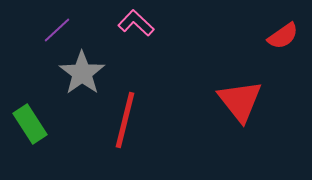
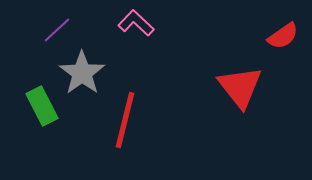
red triangle: moved 14 px up
green rectangle: moved 12 px right, 18 px up; rotated 6 degrees clockwise
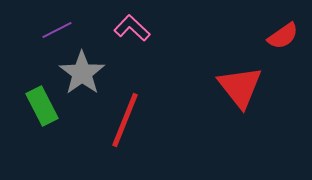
pink L-shape: moved 4 px left, 5 px down
purple line: rotated 16 degrees clockwise
red line: rotated 8 degrees clockwise
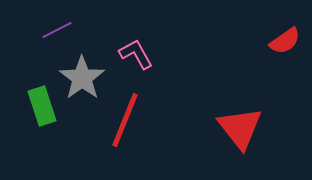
pink L-shape: moved 4 px right, 26 px down; rotated 18 degrees clockwise
red semicircle: moved 2 px right, 5 px down
gray star: moved 5 px down
red triangle: moved 41 px down
green rectangle: rotated 9 degrees clockwise
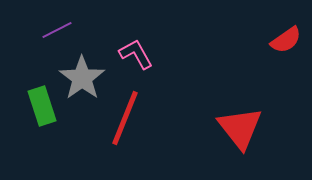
red semicircle: moved 1 px right, 1 px up
red line: moved 2 px up
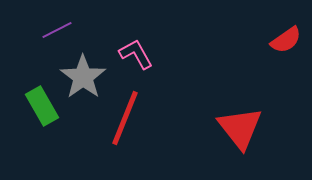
gray star: moved 1 px right, 1 px up
green rectangle: rotated 12 degrees counterclockwise
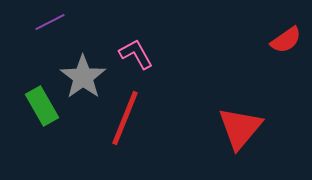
purple line: moved 7 px left, 8 px up
red triangle: rotated 18 degrees clockwise
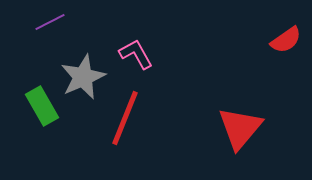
gray star: rotated 12 degrees clockwise
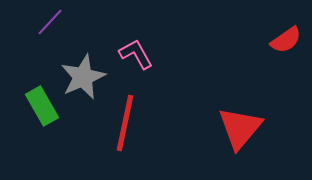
purple line: rotated 20 degrees counterclockwise
red line: moved 5 px down; rotated 10 degrees counterclockwise
